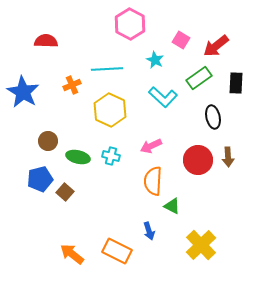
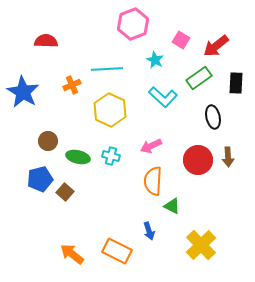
pink hexagon: moved 3 px right; rotated 12 degrees clockwise
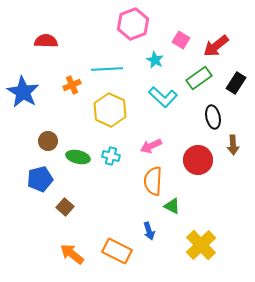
black rectangle: rotated 30 degrees clockwise
brown arrow: moved 5 px right, 12 px up
brown square: moved 15 px down
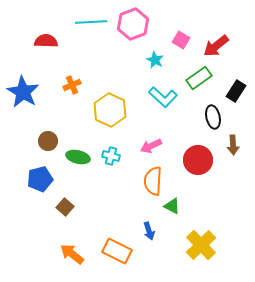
cyan line: moved 16 px left, 47 px up
black rectangle: moved 8 px down
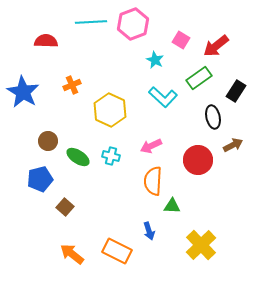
brown arrow: rotated 114 degrees counterclockwise
green ellipse: rotated 20 degrees clockwise
green triangle: rotated 24 degrees counterclockwise
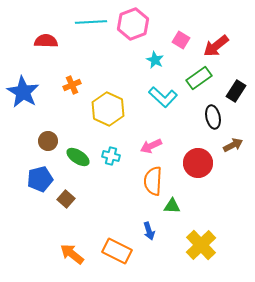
yellow hexagon: moved 2 px left, 1 px up
red circle: moved 3 px down
brown square: moved 1 px right, 8 px up
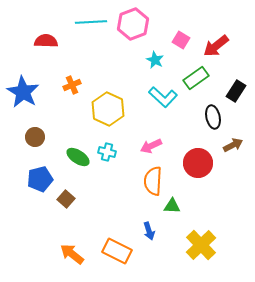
green rectangle: moved 3 px left
brown circle: moved 13 px left, 4 px up
cyan cross: moved 4 px left, 4 px up
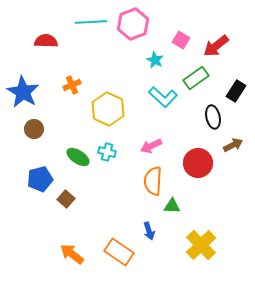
brown circle: moved 1 px left, 8 px up
orange rectangle: moved 2 px right, 1 px down; rotated 8 degrees clockwise
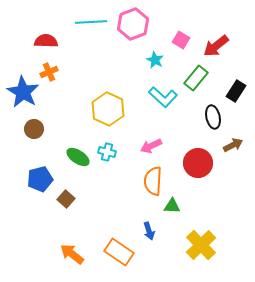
green rectangle: rotated 15 degrees counterclockwise
orange cross: moved 23 px left, 13 px up
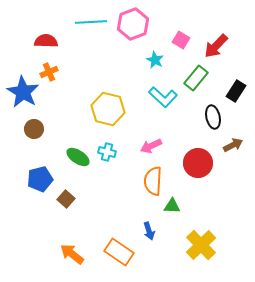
red arrow: rotated 8 degrees counterclockwise
yellow hexagon: rotated 12 degrees counterclockwise
